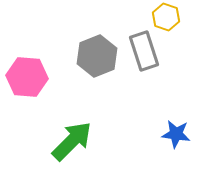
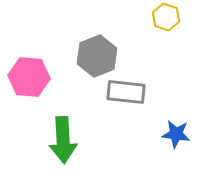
gray rectangle: moved 18 px left, 41 px down; rotated 66 degrees counterclockwise
pink hexagon: moved 2 px right
green arrow: moved 9 px left, 1 px up; rotated 132 degrees clockwise
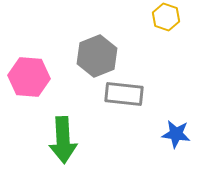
gray rectangle: moved 2 px left, 2 px down
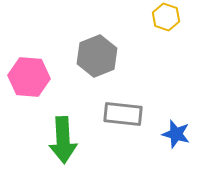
gray rectangle: moved 1 px left, 20 px down
blue star: rotated 8 degrees clockwise
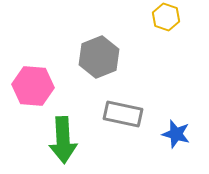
gray hexagon: moved 2 px right, 1 px down
pink hexagon: moved 4 px right, 9 px down
gray rectangle: rotated 6 degrees clockwise
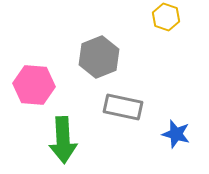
pink hexagon: moved 1 px right, 1 px up
gray rectangle: moved 7 px up
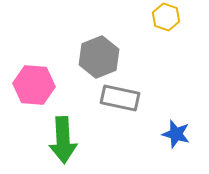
gray rectangle: moved 3 px left, 9 px up
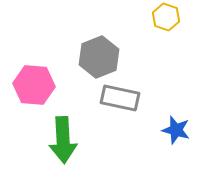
blue star: moved 4 px up
